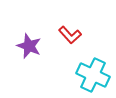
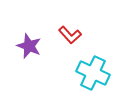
cyan cross: moved 2 px up
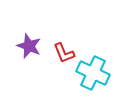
red L-shape: moved 6 px left, 18 px down; rotated 20 degrees clockwise
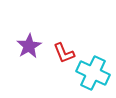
purple star: rotated 20 degrees clockwise
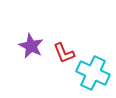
purple star: moved 2 px right; rotated 15 degrees counterclockwise
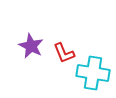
cyan cross: rotated 16 degrees counterclockwise
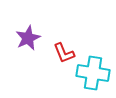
purple star: moved 3 px left, 8 px up; rotated 20 degrees clockwise
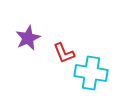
cyan cross: moved 2 px left
